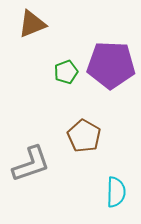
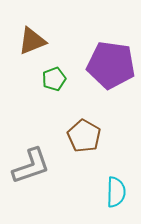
brown triangle: moved 17 px down
purple pentagon: rotated 6 degrees clockwise
green pentagon: moved 12 px left, 7 px down
gray L-shape: moved 2 px down
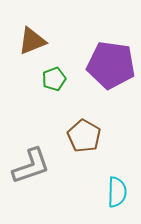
cyan semicircle: moved 1 px right
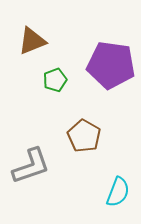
green pentagon: moved 1 px right, 1 px down
cyan semicircle: moved 1 px right; rotated 20 degrees clockwise
